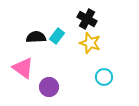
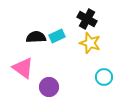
cyan rectangle: rotated 28 degrees clockwise
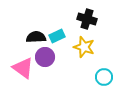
black cross: rotated 12 degrees counterclockwise
yellow star: moved 6 px left, 4 px down
purple circle: moved 4 px left, 30 px up
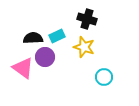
black semicircle: moved 3 px left, 1 px down
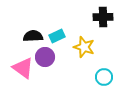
black cross: moved 16 px right, 2 px up; rotated 18 degrees counterclockwise
black semicircle: moved 2 px up
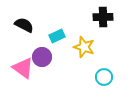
black semicircle: moved 9 px left, 11 px up; rotated 30 degrees clockwise
purple circle: moved 3 px left
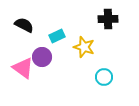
black cross: moved 5 px right, 2 px down
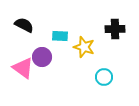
black cross: moved 7 px right, 10 px down
cyan rectangle: moved 3 px right; rotated 28 degrees clockwise
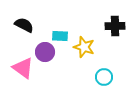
black cross: moved 3 px up
purple circle: moved 3 px right, 5 px up
